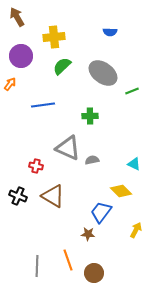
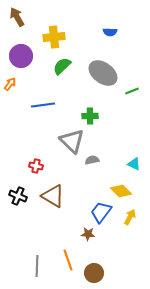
gray triangle: moved 4 px right, 7 px up; rotated 20 degrees clockwise
yellow arrow: moved 6 px left, 13 px up
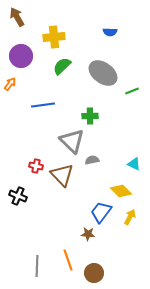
brown triangle: moved 9 px right, 21 px up; rotated 15 degrees clockwise
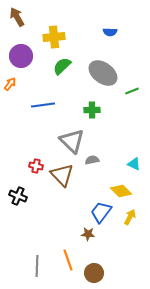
green cross: moved 2 px right, 6 px up
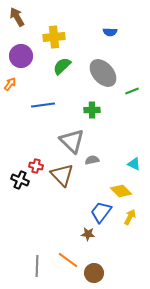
gray ellipse: rotated 12 degrees clockwise
black cross: moved 2 px right, 16 px up
orange line: rotated 35 degrees counterclockwise
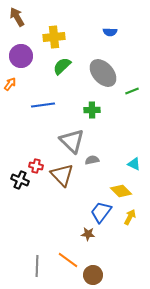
brown circle: moved 1 px left, 2 px down
